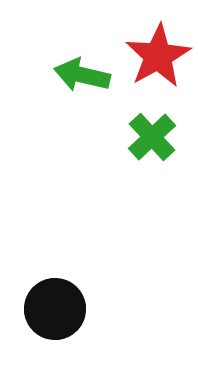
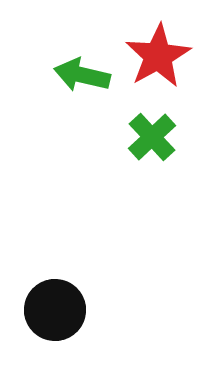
black circle: moved 1 px down
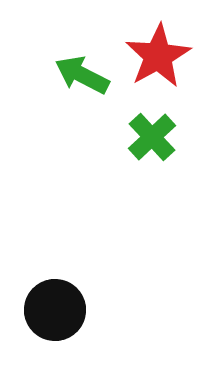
green arrow: rotated 14 degrees clockwise
